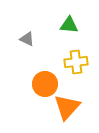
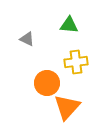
orange circle: moved 2 px right, 1 px up
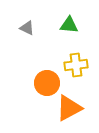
gray triangle: moved 11 px up
yellow cross: moved 3 px down
orange triangle: moved 2 px right, 1 px down; rotated 20 degrees clockwise
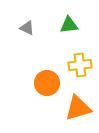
green triangle: rotated 12 degrees counterclockwise
yellow cross: moved 4 px right
orange triangle: moved 9 px right; rotated 12 degrees clockwise
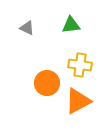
green triangle: moved 2 px right
yellow cross: rotated 15 degrees clockwise
orange triangle: moved 7 px up; rotated 12 degrees counterclockwise
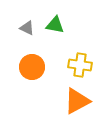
green triangle: moved 16 px left; rotated 18 degrees clockwise
orange circle: moved 15 px left, 16 px up
orange triangle: moved 1 px left
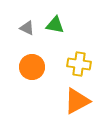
yellow cross: moved 1 px left, 1 px up
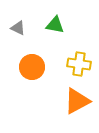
gray triangle: moved 9 px left
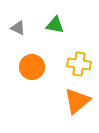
orange triangle: rotated 12 degrees counterclockwise
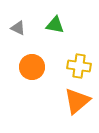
yellow cross: moved 2 px down
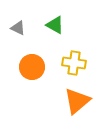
green triangle: rotated 18 degrees clockwise
yellow cross: moved 5 px left, 3 px up
